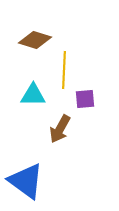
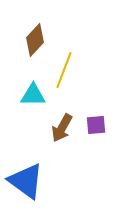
brown diamond: rotated 64 degrees counterclockwise
yellow line: rotated 18 degrees clockwise
purple square: moved 11 px right, 26 px down
brown arrow: moved 2 px right, 1 px up
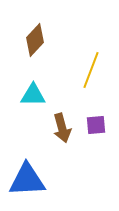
yellow line: moved 27 px right
brown arrow: rotated 44 degrees counterclockwise
blue triangle: moved 1 px right, 1 px up; rotated 39 degrees counterclockwise
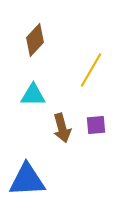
yellow line: rotated 9 degrees clockwise
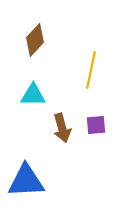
yellow line: rotated 18 degrees counterclockwise
blue triangle: moved 1 px left, 1 px down
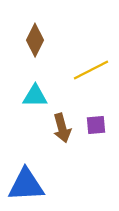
brown diamond: rotated 16 degrees counterclockwise
yellow line: rotated 51 degrees clockwise
cyan triangle: moved 2 px right, 1 px down
blue triangle: moved 4 px down
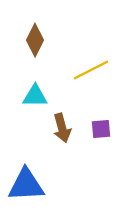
purple square: moved 5 px right, 4 px down
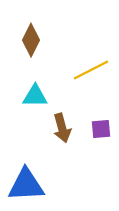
brown diamond: moved 4 px left
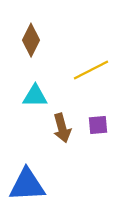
purple square: moved 3 px left, 4 px up
blue triangle: moved 1 px right
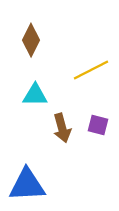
cyan triangle: moved 1 px up
purple square: rotated 20 degrees clockwise
